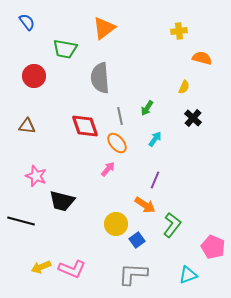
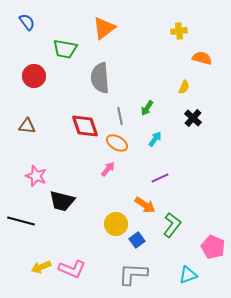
orange ellipse: rotated 20 degrees counterclockwise
purple line: moved 5 px right, 2 px up; rotated 42 degrees clockwise
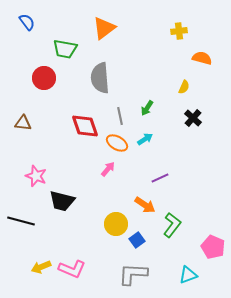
red circle: moved 10 px right, 2 px down
brown triangle: moved 4 px left, 3 px up
cyan arrow: moved 10 px left; rotated 21 degrees clockwise
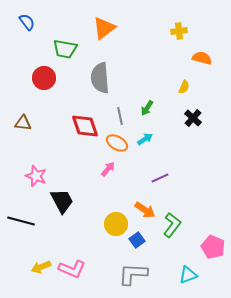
black trapezoid: rotated 132 degrees counterclockwise
orange arrow: moved 5 px down
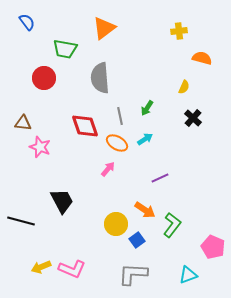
pink star: moved 4 px right, 29 px up
